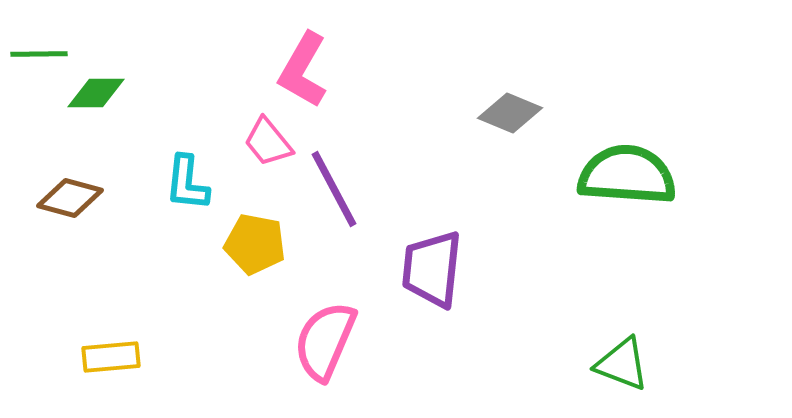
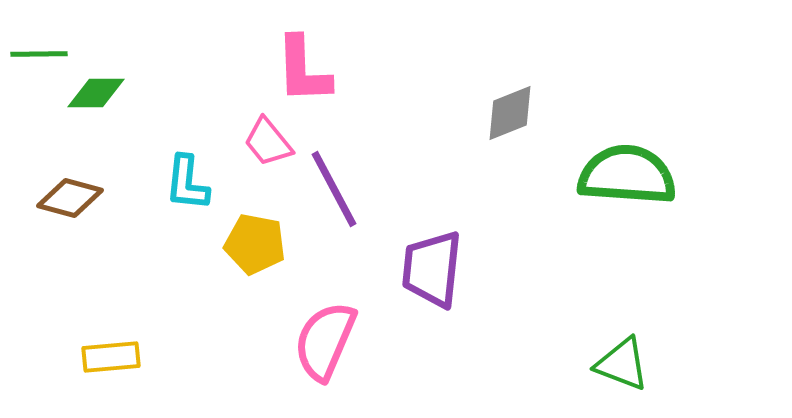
pink L-shape: rotated 32 degrees counterclockwise
gray diamond: rotated 44 degrees counterclockwise
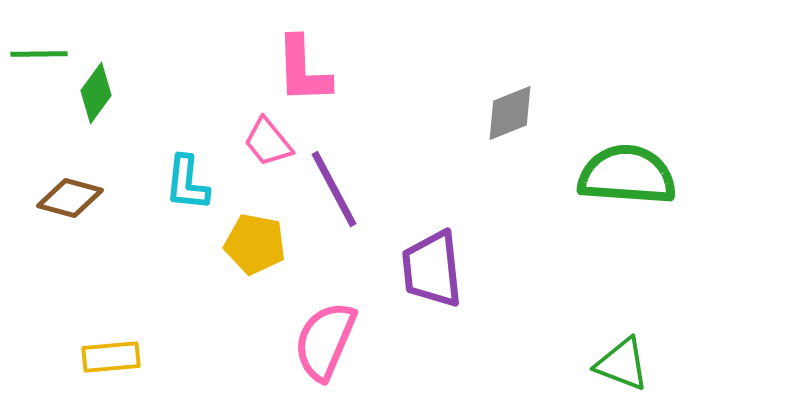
green diamond: rotated 54 degrees counterclockwise
purple trapezoid: rotated 12 degrees counterclockwise
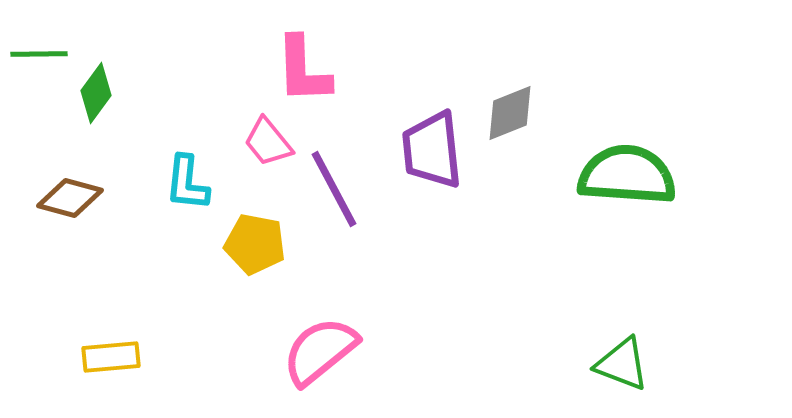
purple trapezoid: moved 119 px up
pink semicircle: moved 5 px left, 10 px down; rotated 28 degrees clockwise
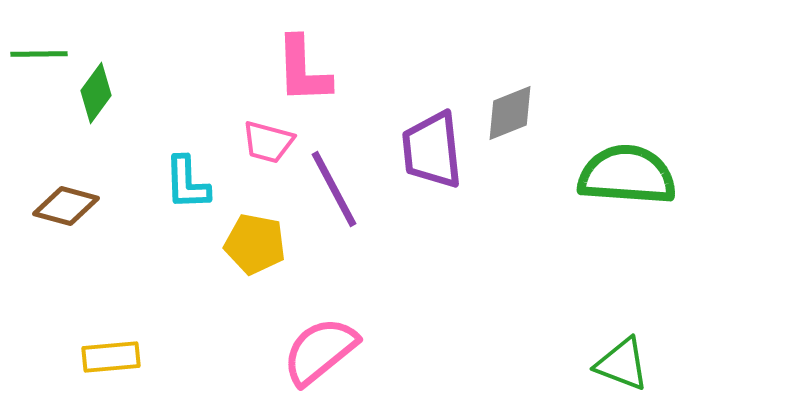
pink trapezoid: rotated 36 degrees counterclockwise
cyan L-shape: rotated 8 degrees counterclockwise
brown diamond: moved 4 px left, 8 px down
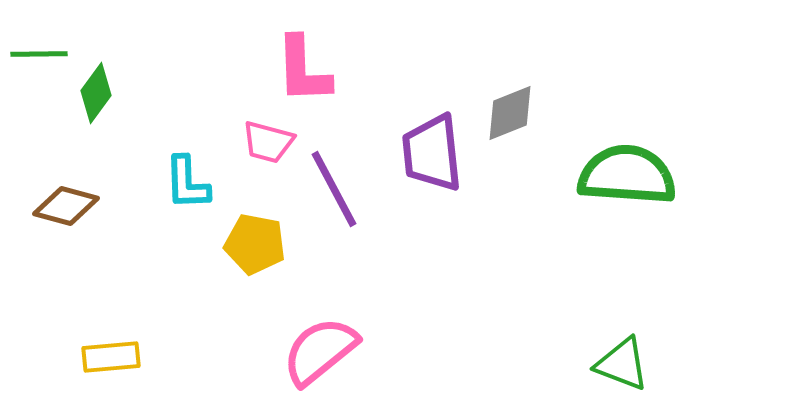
purple trapezoid: moved 3 px down
